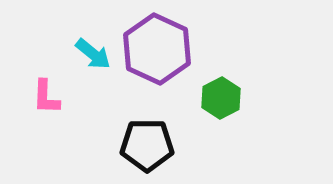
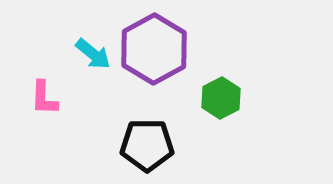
purple hexagon: moved 3 px left; rotated 6 degrees clockwise
pink L-shape: moved 2 px left, 1 px down
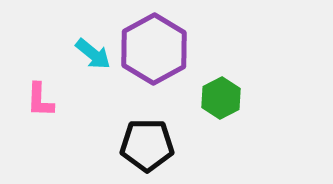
pink L-shape: moved 4 px left, 2 px down
